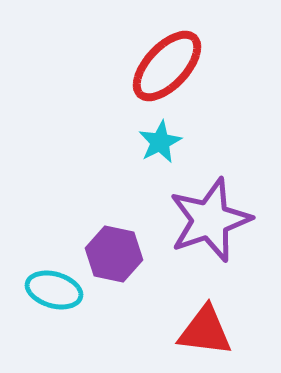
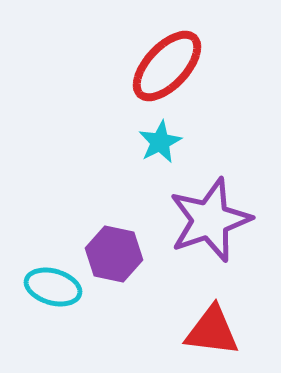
cyan ellipse: moved 1 px left, 3 px up
red triangle: moved 7 px right
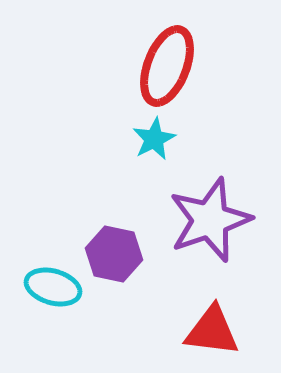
red ellipse: rotated 22 degrees counterclockwise
cyan star: moved 6 px left, 3 px up
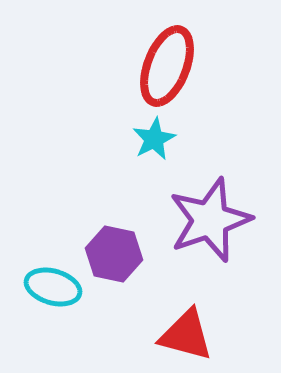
red triangle: moved 26 px left, 4 px down; rotated 8 degrees clockwise
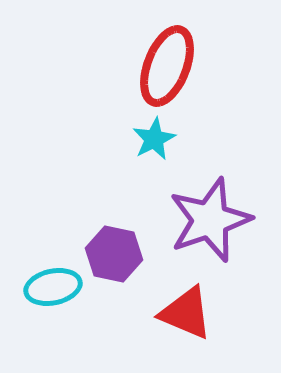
cyan ellipse: rotated 28 degrees counterclockwise
red triangle: moved 22 px up; rotated 8 degrees clockwise
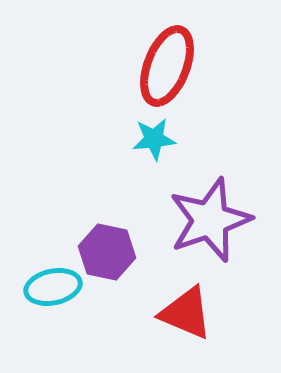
cyan star: rotated 21 degrees clockwise
purple hexagon: moved 7 px left, 2 px up
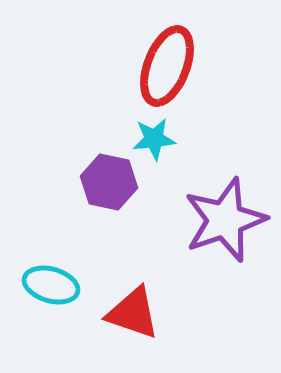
purple star: moved 15 px right
purple hexagon: moved 2 px right, 70 px up
cyan ellipse: moved 2 px left, 2 px up; rotated 28 degrees clockwise
red triangle: moved 53 px left; rotated 4 degrees counterclockwise
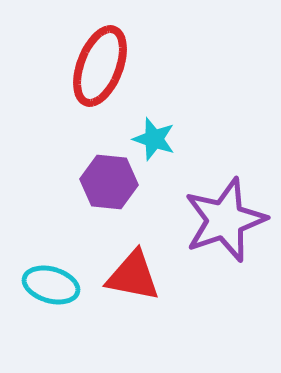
red ellipse: moved 67 px left
cyan star: rotated 24 degrees clockwise
purple hexagon: rotated 6 degrees counterclockwise
red triangle: moved 37 px up; rotated 8 degrees counterclockwise
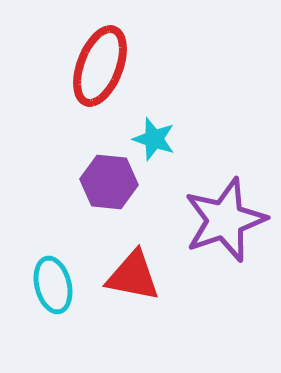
cyan ellipse: moved 2 px right; rotated 60 degrees clockwise
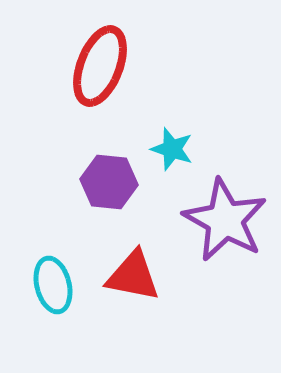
cyan star: moved 18 px right, 10 px down
purple star: rotated 24 degrees counterclockwise
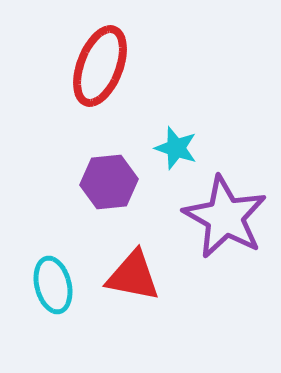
cyan star: moved 4 px right, 1 px up
purple hexagon: rotated 12 degrees counterclockwise
purple star: moved 3 px up
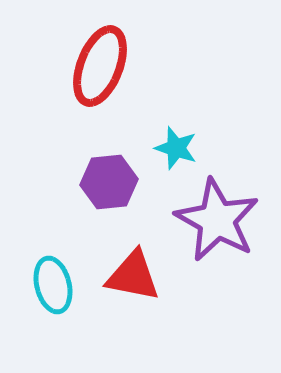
purple star: moved 8 px left, 3 px down
